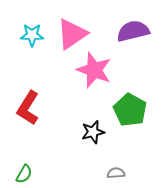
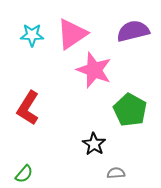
black star: moved 1 px right, 12 px down; rotated 25 degrees counterclockwise
green semicircle: rotated 12 degrees clockwise
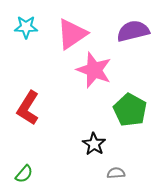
cyan star: moved 6 px left, 8 px up
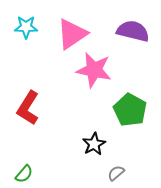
purple semicircle: rotated 28 degrees clockwise
pink star: rotated 9 degrees counterclockwise
black star: rotated 10 degrees clockwise
gray semicircle: rotated 36 degrees counterclockwise
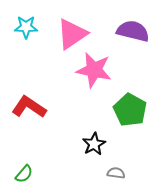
red L-shape: moved 1 px right, 1 px up; rotated 92 degrees clockwise
gray semicircle: rotated 48 degrees clockwise
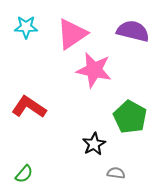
green pentagon: moved 7 px down
